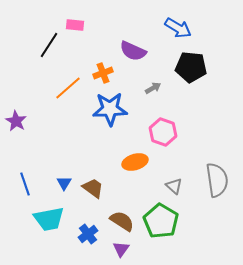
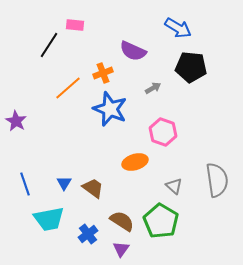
blue star: rotated 24 degrees clockwise
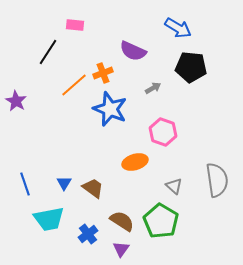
black line: moved 1 px left, 7 px down
orange line: moved 6 px right, 3 px up
purple star: moved 20 px up
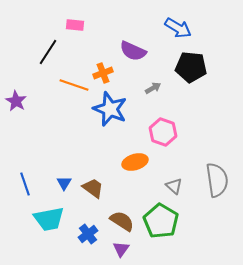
orange line: rotated 60 degrees clockwise
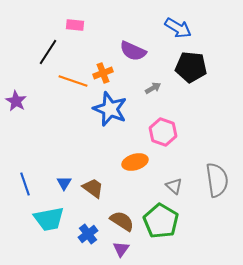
orange line: moved 1 px left, 4 px up
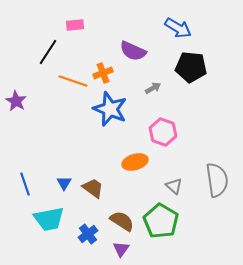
pink rectangle: rotated 12 degrees counterclockwise
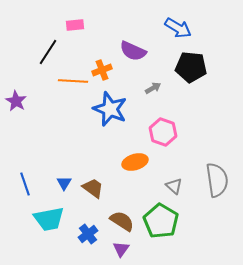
orange cross: moved 1 px left, 3 px up
orange line: rotated 16 degrees counterclockwise
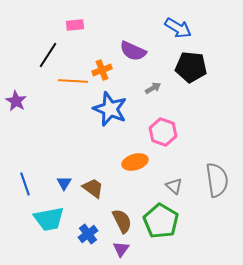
black line: moved 3 px down
brown semicircle: rotated 30 degrees clockwise
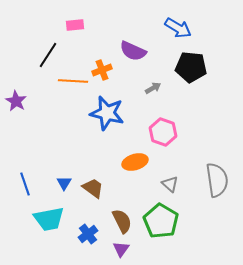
blue star: moved 3 px left, 4 px down; rotated 8 degrees counterclockwise
gray triangle: moved 4 px left, 2 px up
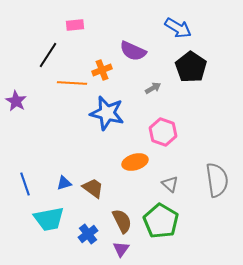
black pentagon: rotated 28 degrees clockwise
orange line: moved 1 px left, 2 px down
blue triangle: rotated 42 degrees clockwise
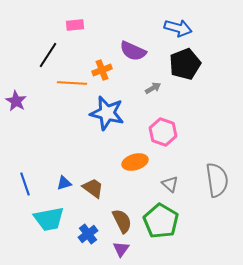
blue arrow: rotated 16 degrees counterclockwise
black pentagon: moved 6 px left, 3 px up; rotated 16 degrees clockwise
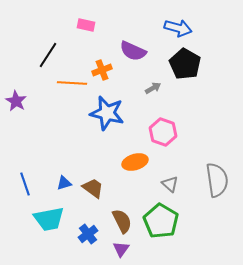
pink rectangle: moved 11 px right; rotated 18 degrees clockwise
black pentagon: rotated 20 degrees counterclockwise
